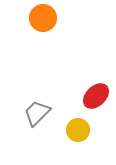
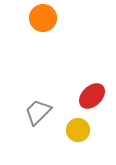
red ellipse: moved 4 px left
gray trapezoid: moved 1 px right, 1 px up
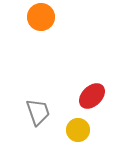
orange circle: moved 2 px left, 1 px up
gray trapezoid: rotated 116 degrees clockwise
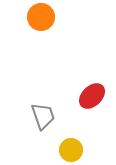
gray trapezoid: moved 5 px right, 4 px down
yellow circle: moved 7 px left, 20 px down
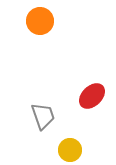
orange circle: moved 1 px left, 4 px down
yellow circle: moved 1 px left
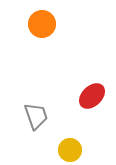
orange circle: moved 2 px right, 3 px down
gray trapezoid: moved 7 px left
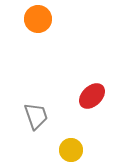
orange circle: moved 4 px left, 5 px up
yellow circle: moved 1 px right
